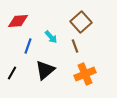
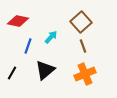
red diamond: rotated 15 degrees clockwise
cyan arrow: rotated 96 degrees counterclockwise
brown line: moved 8 px right
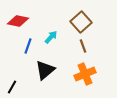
black line: moved 14 px down
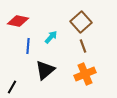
blue line: rotated 14 degrees counterclockwise
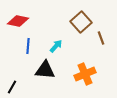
cyan arrow: moved 5 px right, 9 px down
brown line: moved 18 px right, 8 px up
black triangle: rotated 45 degrees clockwise
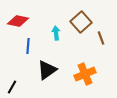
cyan arrow: moved 13 px up; rotated 48 degrees counterclockwise
black triangle: moved 2 px right; rotated 40 degrees counterclockwise
